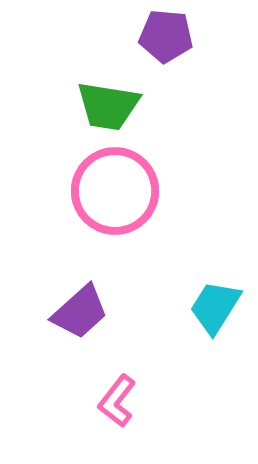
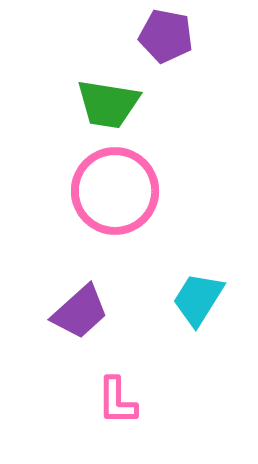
purple pentagon: rotated 6 degrees clockwise
green trapezoid: moved 2 px up
cyan trapezoid: moved 17 px left, 8 px up
pink L-shape: rotated 38 degrees counterclockwise
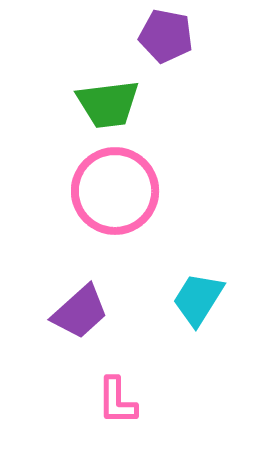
green trapezoid: rotated 16 degrees counterclockwise
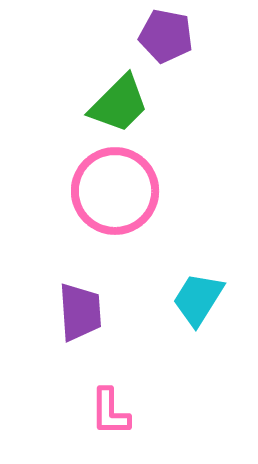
green trapezoid: moved 11 px right; rotated 38 degrees counterclockwise
purple trapezoid: rotated 52 degrees counterclockwise
pink L-shape: moved 7 px left, 11 px down
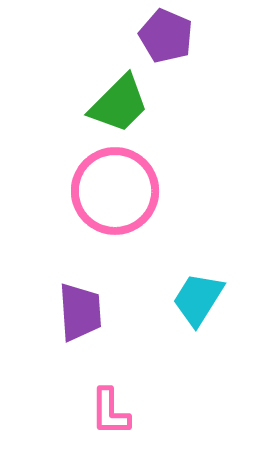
purple pentagon: rotated 12 degrees clockwise
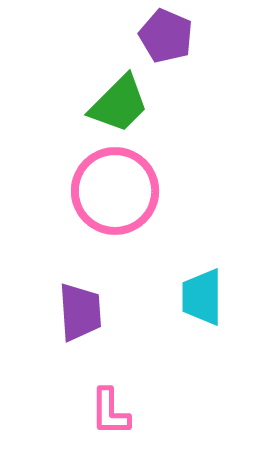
cyan trapezoid: moved 4 px right, 2 px up; rotated 32 degrees counterclockwise
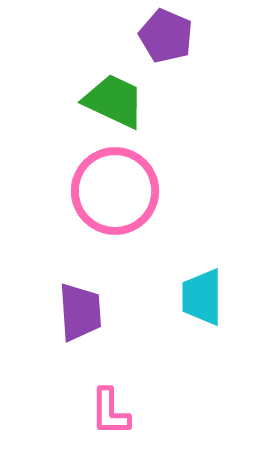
green trapezoid: moved 5 px left, 3 px up; rotated 110 degrees counterclockwise
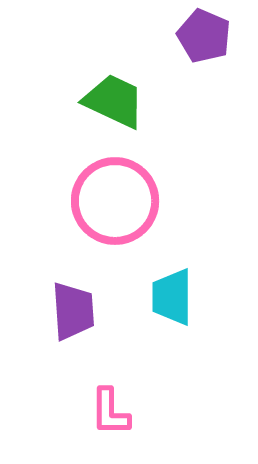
purple pentagon: moved 38 px right
pink circle: moved 10 px down
cyan trapezoid: moved 30 px left
purple trapezoid: moved 7 px left, 1 px up
